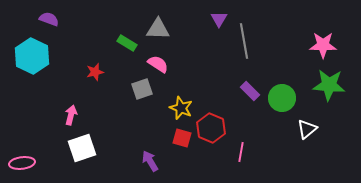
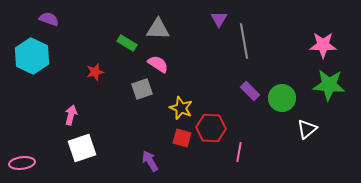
red hexagon: rotated 20 degrees counterclockwise
pink line: moved 2 px left
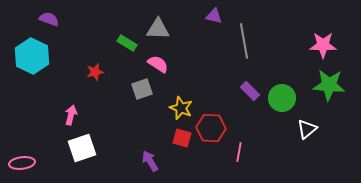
purple triangle: moved 5 px left, 3 px up; rotated 48 degrees counterclockwise
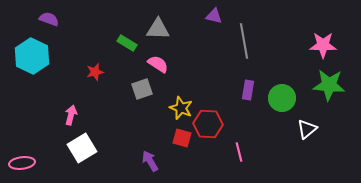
purple rectangle: moved 2 px left, 1 px up; rotated 54 degrees clockwise
red hexagon: moved 3 px left, 4 px up
white square: rotated 12 degrees counterclockwise
pink line: rotated 24 degrees counterclockwise
